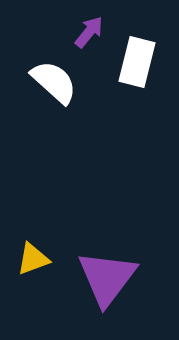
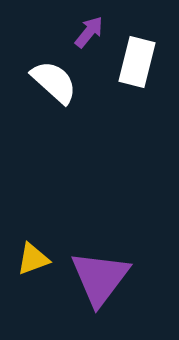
purple triangle: moved 7 px left
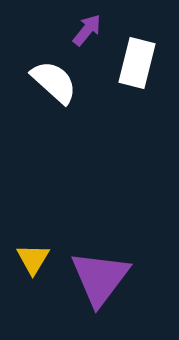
purple arrow: moved 2 px left, 2 px up
white rectangle: moved 1 px down
yellow triangle: rotated 39 degrees counterclockwise
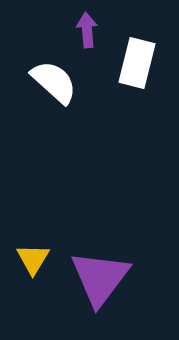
purple arrow: rotated 44 degrees counterclockwise
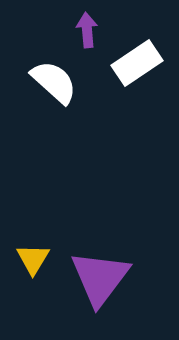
white rectangle: rotated 42 degrees clockwise
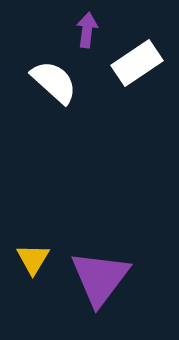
purple arrow: rotated 12 degrees clockwise
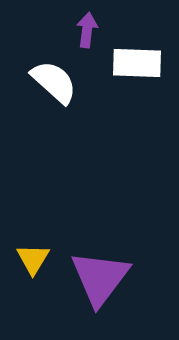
white rectangle: rotated 36 degrees clockwise
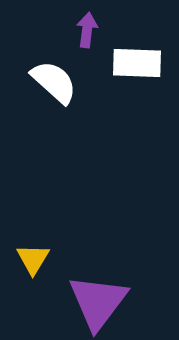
purple triangle: moved 2 px left, 24 px down
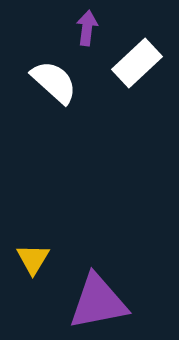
purple arrow: moved 2 px up
white rectangle: rotated 45 degrees counterclockwise
purple triangle: rotated 42 degrees clockwise
